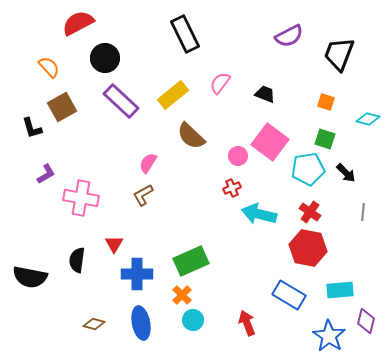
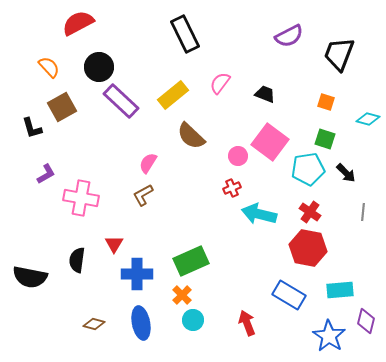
black circle at (105, 58): moved 6 px left, 9 px down
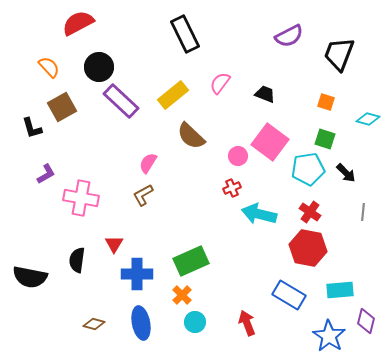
cyan circle at (193, 320): moved 2 px right, 2 px down
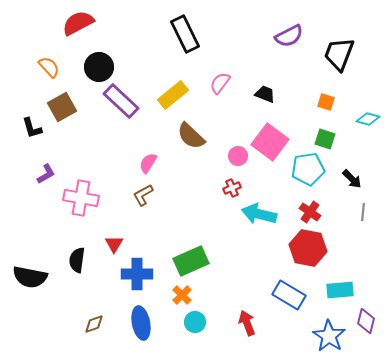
black arrow at (346, 173): moved 6 px right, 6 px down
brown diamond at (94, 324): rotated 35 degrees counterclockwise
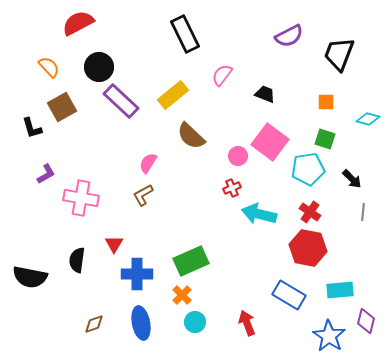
pink semicircle at (220, 83): moved 2 px right, 8 px up
orange square at (326, 102): rotated 18 degrees counterclockwise
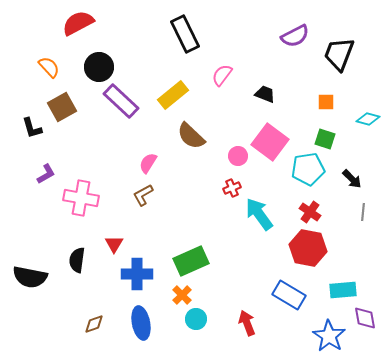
purple semicircle at (289, 36): moved 6 px right
cyan arrow at (259, 214): rotated 40 degrees clockwise
cyan rectangle at (340, 290): moved 3 px right
purple diamond at (366, 321): moved 1 px left, 3 px up; rotated 25 degrees counterclockwise
cyan circle at (195, 322): moved 1 px right, 3 px up
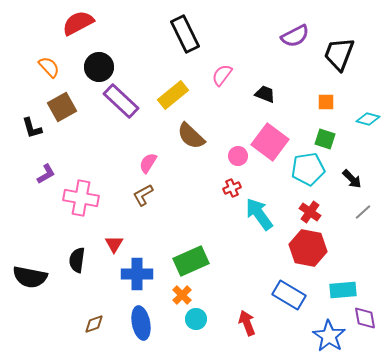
gray line at (363, 212): rotated 42 degrees clockwise
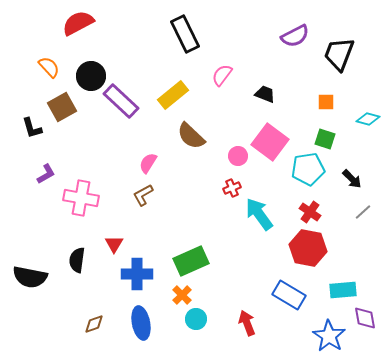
black circle at (99, 67): moved 8 px left, 9 px down
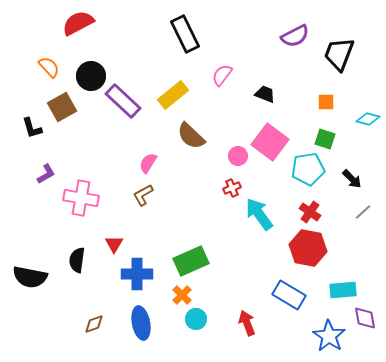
purple rectangle at (121, 101): moved 2 px right
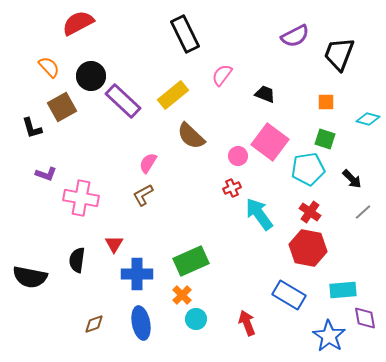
purple L-shape at (46, 174): rotated 50 degrees clockwise
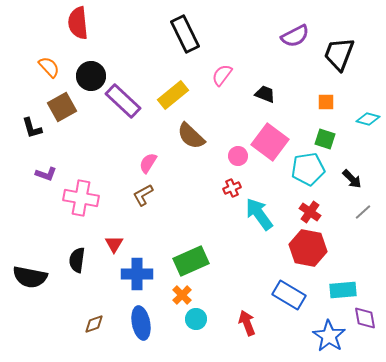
red semicircle at (78, 23): rotated 68 degrees counterclockwise
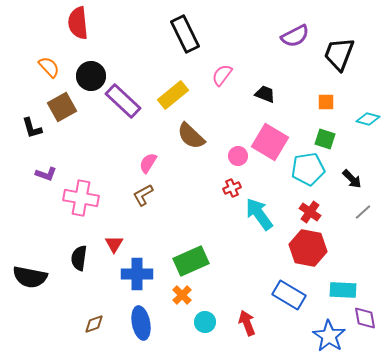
pink square at (270, 142): rotated 6 degrees counterclockwise
black semicircle at (77, 260): moved 2 px right, 2 px up
cyan rectangle at (343, 290): rotated 8 degrees clockwise
cyan circle at (196, 319): moved 9 px right, 3 px down
